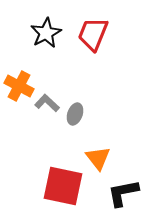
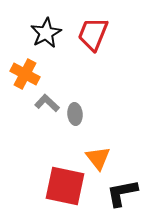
orange cross: moved 6 px right, 12 px up
gray ellipse: rotated 25 degrees counterclockwise
red square: moved 2 px right
black L-shape: moved 1 px left
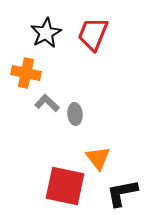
orange cross: moved 1 px right, 1 px up; rotated 16 degrees counterclockwise
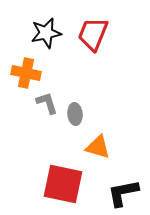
black star: rotated 16 degrees clockwise
gray L-shape: rotated 30 degrees clockwise
orange triangle: moved 11 px up; rotated 36 degrees counterclockwise
red square: moved 2 px left, 2 px up
black L-shape: moved 1 px right
